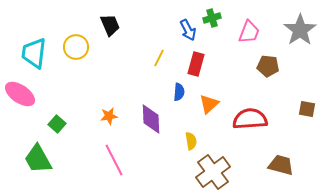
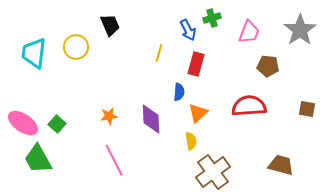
yellow line: moved 5 px up; rotated 12 degrees counterclockwise
pink ellipse: moved 3 px right, 29 px down
orange triangle: moved 11 px left, 9 px down
red semicircle: moved 1 px left, 13 px up
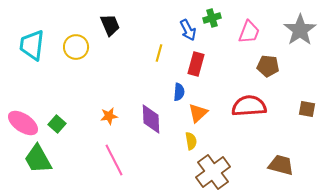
cyan trapezoid: moved 2 px left, 8 px up
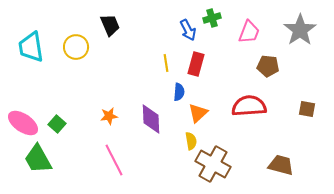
cyan trapezoid: moved 1 px left, 2 px down; rotated 16 degrees counterclockwise
yellow line: moved 7 px right, 10 px down; rotated 24 degrees counterclockwise
brown cross: moved 8 px up; rotated 24 degrees counterclockwise
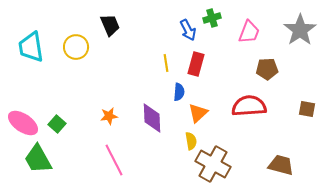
brown pentagon: moved 1 px left, 3 px down; rotated 10 degrees counterclockwise
purple diamond: moved 1 px right, 1 px up
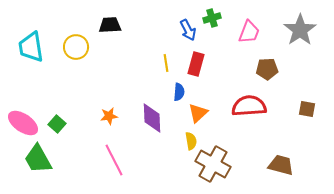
black trapezoid: rotated 70 degrees counterclockwise
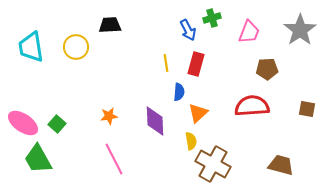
red semicircle: moved 3 px right
purple diamond: moved 3 px right, 3 px down
pink line: moved 1 px up
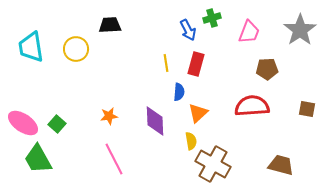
yellow circle: moved 2 px down
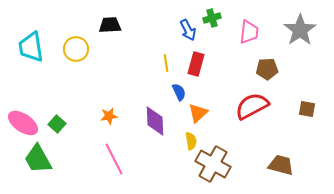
pink trapezoid: rotated 15 degrees counterclockwise
blue semicircle: rotated 30 degrees counterclockwise
red semicircle: rotated 24 degrees counterclockwise
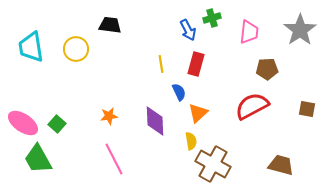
black trapezoid: rotated 10 degrees clockwise
yellow line: moved 5 px left, 1 px down
